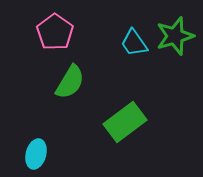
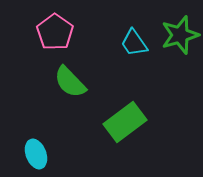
green star: moved 5 px right, 1 px up
green semicircle: rotated 105 degrees clockwise
cyan ellipse: rotated 36 degrees counterclockwise
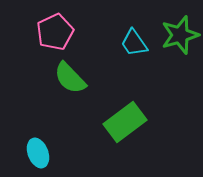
pink pentagon: rotated 12 degrees clockwise
green semicircle: moved 4 px up
cyan ellipse: moved 2 px right, 1 px up
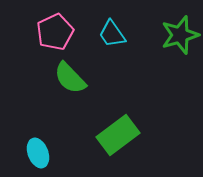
cyan trapezoid: moved 22 px left, 9 px up
green rectangle: moved 7 px left, 13 px down
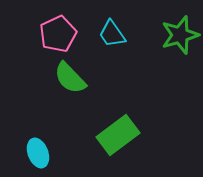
pink pentagon: moved 3 px right, 2 px down
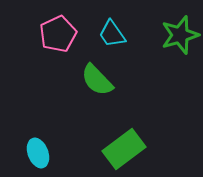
green semicircle: moved 27 px right, 2 px down
green rectangle: moved 6 px right, 14 px down
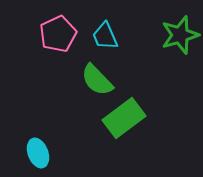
cyan trapezoid: moved 7 px left, 2 px down; rotated 12 degrees clockwise
green rectangle: moved 31 px up
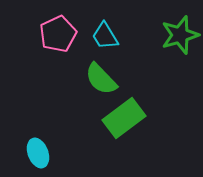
cyan trapezoid: rotated 8 degrees counterclockwise
green semicircle: moved 4 px right, 1 px up
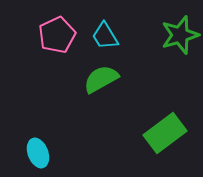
pink pentagon: moved 1 px left, 1 px down
green semicircle: rotated 105 degrees clockwise
green rectangle: moved 41 px right, 15 px down
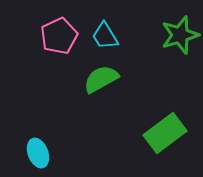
pink pentagon: moved 2 px right, 1 px down
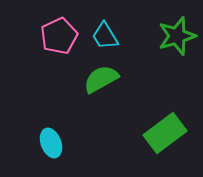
green star: moved 3 px left, 1 px down
cyan ellipse: moved 13 px right, 10 px up
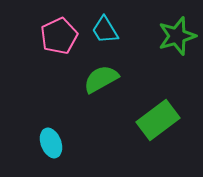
cyan trapezoid: moved 6 px up
green rectangle: moved 7 px left, 13 px up
